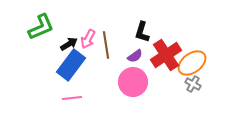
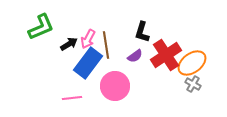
blue rectangle: moved 17 px right, 2 px up
pink circle: moved 18 px left, 4 px down
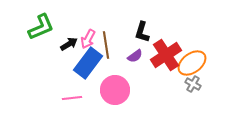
pink circle: moved 4 px down
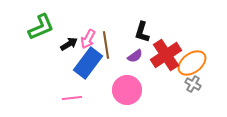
pink circle: moved 12 px right
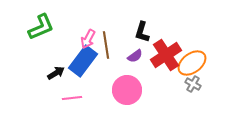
black arrow: moved 13 px left, 29 px down
blue rectangle: moved 5 px left, 2 px up
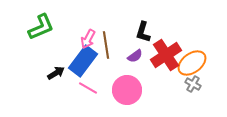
black L-shape: moved 1 px right
pink line: moved 16 px right, 10 px up; rotated 36 degrees clockwise
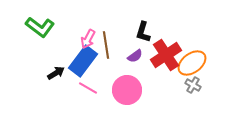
green L-shape: moved 1 px left; rotated 60 degrees clockwise
gray cross: moved 1 px down
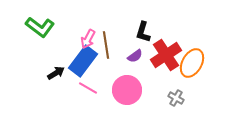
orange ellipse: rotated 24 degrees counterclockwise
gray cross: moved 17 px left, 13 px down
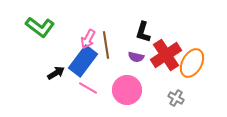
purple semicircle: moved 1 px right, 1 px down; rotated 49 degrees clockwise
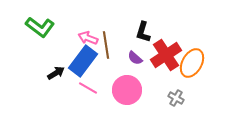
pink arrow: moved 1 px up; rotated 84 degrees clockwise
purple semicircle: moved 1 px left, 1 px down; rotated 28 degrees clockwise
